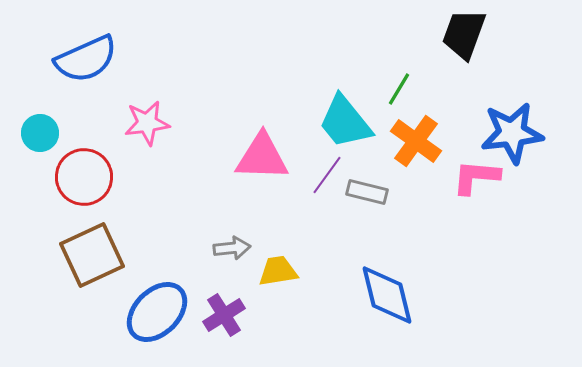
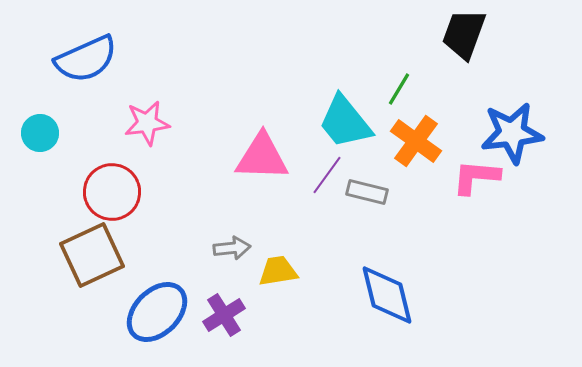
red circle: moved 28 px right, 15 px down
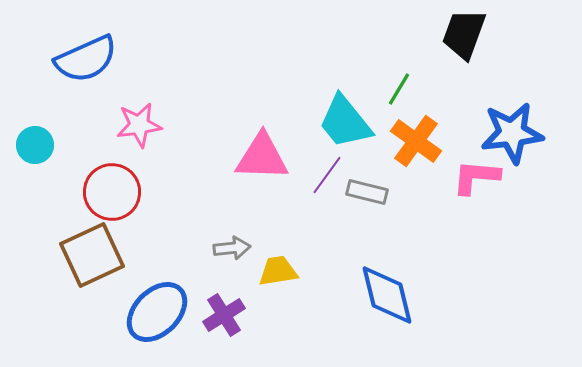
pink star: moved 8 px left, 2 px down
cyan circle: moved 5 px left, 12 px down
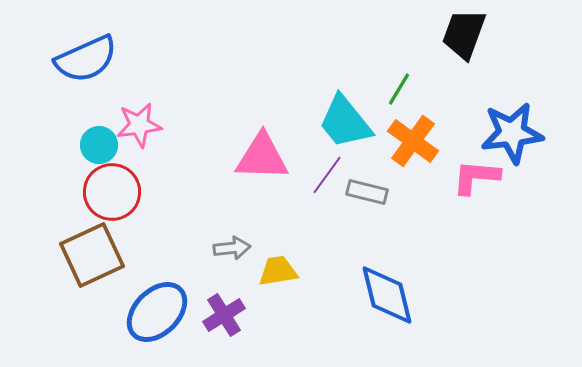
orange cross: moved 3 px left
cyan circle: moved 64 px right
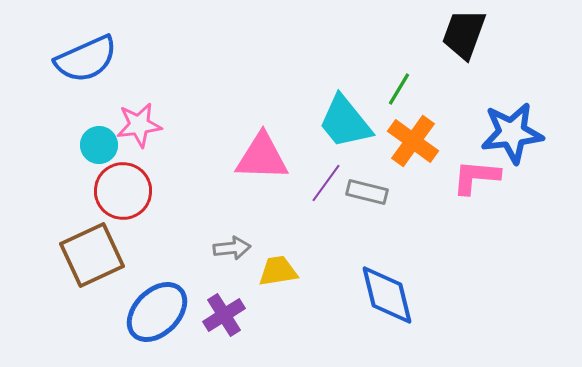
purple line: moved 1 px left, 8 px down
red circle: moved 11 px right, 1 px up
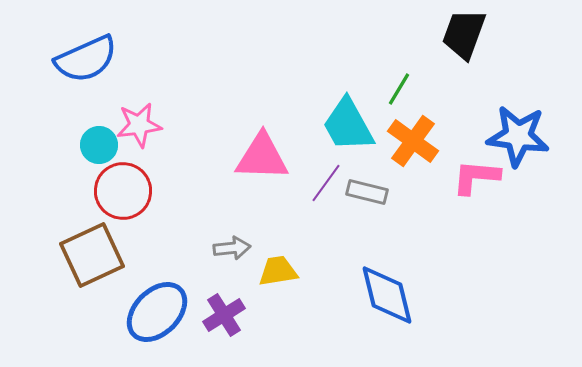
cyan trapezoid: moved 3 px right, 3 px down; rotated 10 degrees clockwise
blue star: moved 6 px right, 3 px down; rotated 14 degrees clockwise
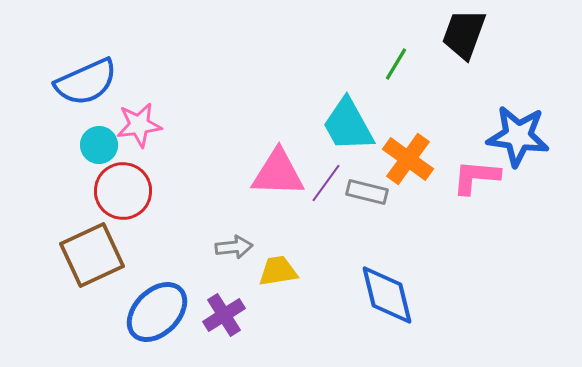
blue semicircle: moved 23 px down
green line: moved 3 px left, 25 px up
orange cross: moved 5 px left, 18 px down
pink triangle: moved 16 px right, 16 px down
gray arrow: moved 2 px right, 1 px up
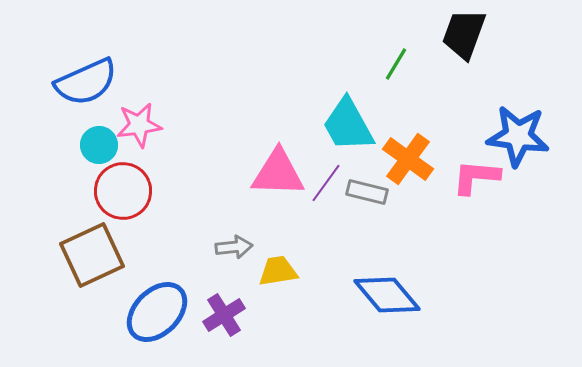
blue diamond: rotated 26 degrees counterclockwise
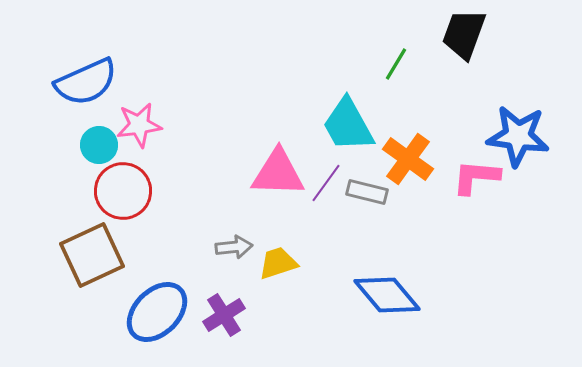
yellow trapezoid: moved 8 px up; rotated 9 degrees counterclockwise
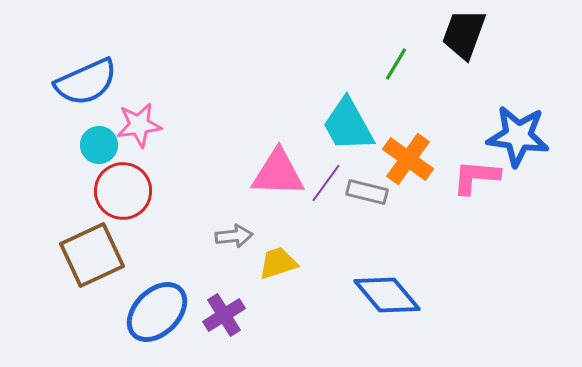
gray arrow: moved 11 px up
